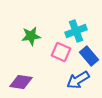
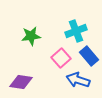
pink square: moved 6 px down; rotated 24 degrees clockwise
blue arrow: rotated 50 degrees clockwise
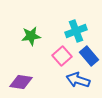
pink square: moved 1 px right, 2 px up
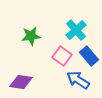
cyan cross: moved 1 px up; rotated 20 degrees counterclockwise
pink square: rotated 12 degrees counterclockwise
blue arrow: rotated 15 degrees clockwise
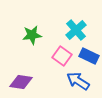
green star: moved 1 px right, 1 px up
blue rectangle: rotated 24 degrees counterclockwise
blue arrow: moved 1 px down
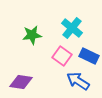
cyan cross: moved 4 px left, 2 px up; rotated 10 degrees counterclockwise
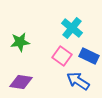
green star: moved 12 px left, 7 px down
